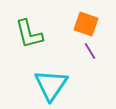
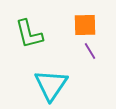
orange square: moved 1 px left, 1 px down; rotated 20 degrees counterclockwise
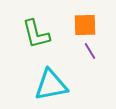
green L-shape: moved 7 px right
cyan triangle: rotated 45 degrees clockwise
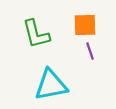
purple line: rotated 12 degrees clockwise
